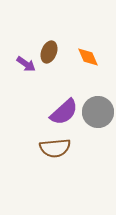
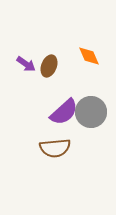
brown ellipse: moved 14 px down
orange diamond: moved 1 px right, 1 px up
gray circle: moved 7 px left
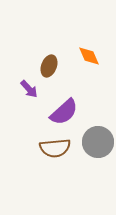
purple arrow: moved 3 px right, 25 px down; rotated 12 degrees clockwise
gray circle: moved 7 px right, 30 px down
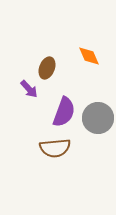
brown ellipse: moved 2 px left, 2 px down
purple semicircle: rotated 28 degrees counterclockwise
gray circle: moved 24 px up
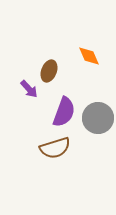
brown ellipse: moved 2 px right, 3 px down
brown semicircle: rotated 12 degrees counterclockwise
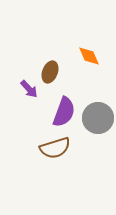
brown ellipse: moved 1 px right, 1 px down
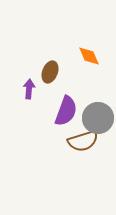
purple arrow: rotated 132 degrees counterclockwise
purple semicircle: moved 2 px right, 1 px up
brown semicircle: moved 28 px right, 7 px up
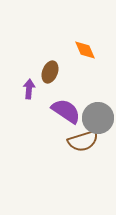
orange diamond: moved 4 px left, 6 px up
purple semicircle: rotated 76 degrees counterclockwise
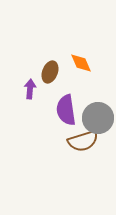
orange diamond: moved 4 px left, 13 px down
purple arrow: moved 1 px right
purple semicircle: moved 1 px up; rotated 132 degrees counterclockwise
